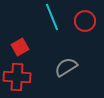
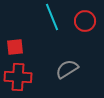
red square: moved 5 px left; rotated 24 degrees clockwise
gray semicircle: moved 1 px right, 2 px down
red cross: moved 1 px right
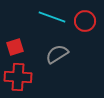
cyan line: rotated 48 degrees counterclockwise
red square: rotated 12 degrees counterclockwise
gray semicircle: moved 10 px left, 15 px up
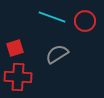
red square: moved 1 px down
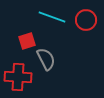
red circle: moved 1 px right, 1 px up
red square: moved 12 px right, 7 px up
gray semicircle: moved 11 px left, 5 px down; rotated 95 degrees clockwise
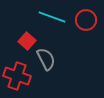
red square: rotated 30 degrees counterclockwise
red cross: moved 1 px left, 1 px up; rotated 16 degrees clockwise
